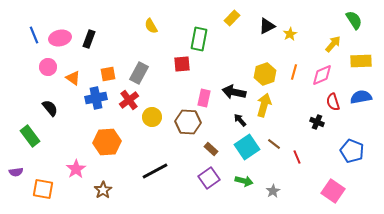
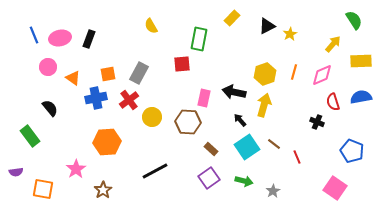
pink square at (333, 191): moved 2 px right, 3 px up
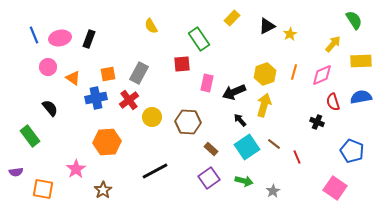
green rectangle at (199, 39): rotated 45 degrees counterclockwise
black arrow at (234, 92): rotated 35 degrees counterclockwise
pink rectangle at (204, 98): moved 3 px right, 15 px up
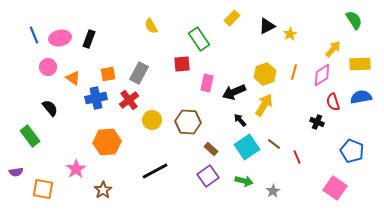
yellow arrow at (333, 44): moved 5 px down
yellow rectangle at (361, 61): moved 1 px left, 3 px down
pink diamond at (322, 75): rotated 10 degrees counterclockwise
yellow arrow at (264, 105): rotated 15 degrees clockwise
yellow circle at (152, 117): moved 3 px down
purple square at (209, 178): moved 1 px left, 2 px up
